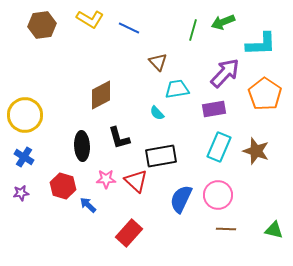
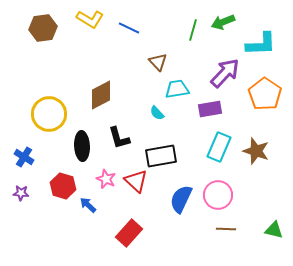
brown hexagon: moved 1 px right, 3 px down
purple rectangle: moved 4 px left
yellow circle: moved 24 px right, 1 px up
pink star: rotated 24 degrees clockwise
purple star: rotated 14 degrees clockwise
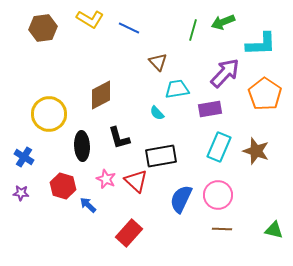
brown line: moved 4 px left
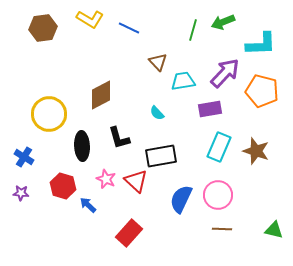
cyan trapezoid: moved 6 px right, 8 px up
orange pentagon: moved 3 px left, 3 px up; rotated 20 degrees counterclockwise
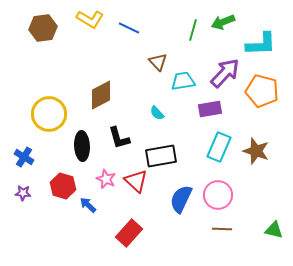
purple star: moved 2 px right
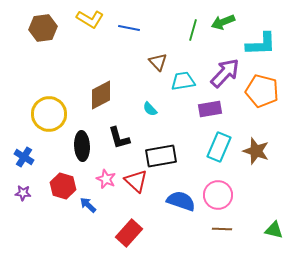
blue line: rotated 15 degrees counterclockwise
cyan semicircle: moved 7 px left, 4 px up
blue semicircle: moved 2 px down; rotated 84 degrees clockwise
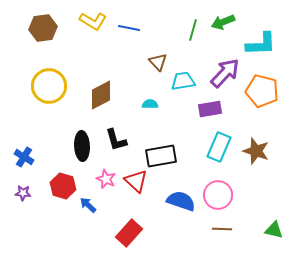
yellow L-shape: moved 3 px right, 2 px down
cyan semicircle: moved 5 px up; rotated 133 degrees clockwise
yellow circle: moved 28 px up
black L-shape: moved 3 px left, 2 px down
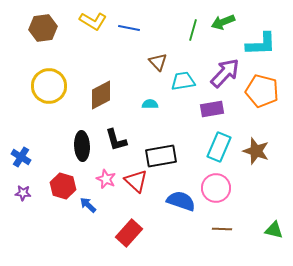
purple rectangle: moved 2 px right
blue cross: moved 3 px left
pink circle: moved 2 px left, 7 px up
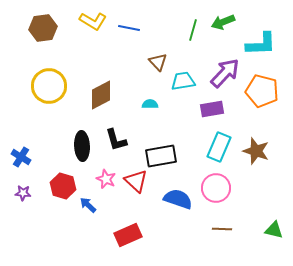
blue semicircle: moved 3 px left, 2 px up
red rectangle: moved 1 px left, 2 px down; rotated 24 degrees clockwise
